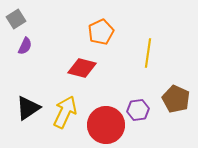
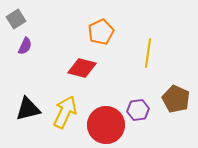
black triangle: moved 1 px down; rotated 20 degrees clockwise
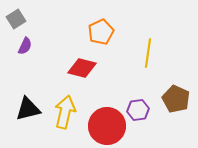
yellow arrow: rotated 12 degrees counterclockwise
red circle: moved 1 px right, 1 px down
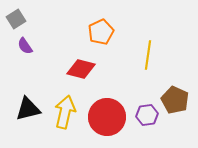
purple semicircle: rotated 120 degrees clockwise
yellow line: moved 2 px down
red diamond: moved 1 px left, 1 px down
brown pentagon: moved 1 px left, 1 px down
purple hexagon: moved 9 px right, 5 px down
red circle: moved 9 px up
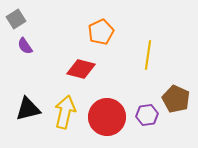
brown pentagon: moved 1 px right, 1 px up
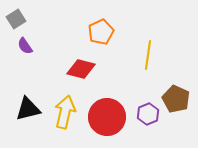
purple hexagon: moved 1 px right, 1 px up; rotated 15 degrees counterclockwise
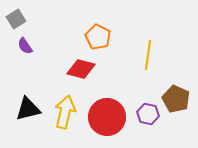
orange pentagon: moved 3 px left, 5 px down; rotated 20 degrees counterclockwise
purple hexagon: rotated 25 degrees counterclockwise
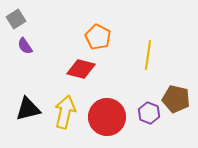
brown pentagon: rotated 12 degrees counterclockwise
purple hexagon: moved 1 px right, 1 px up; rotated 10 degrees clockwise
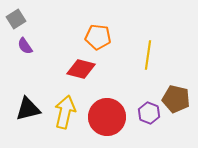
orange pentagon: rotated 20 degrees counterclockwise
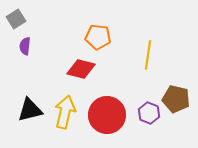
purple semicircle: rotated 42 degrees clockwise
black triangle: moved 2 px right, 1 px down
red circle: moved 2 px up
